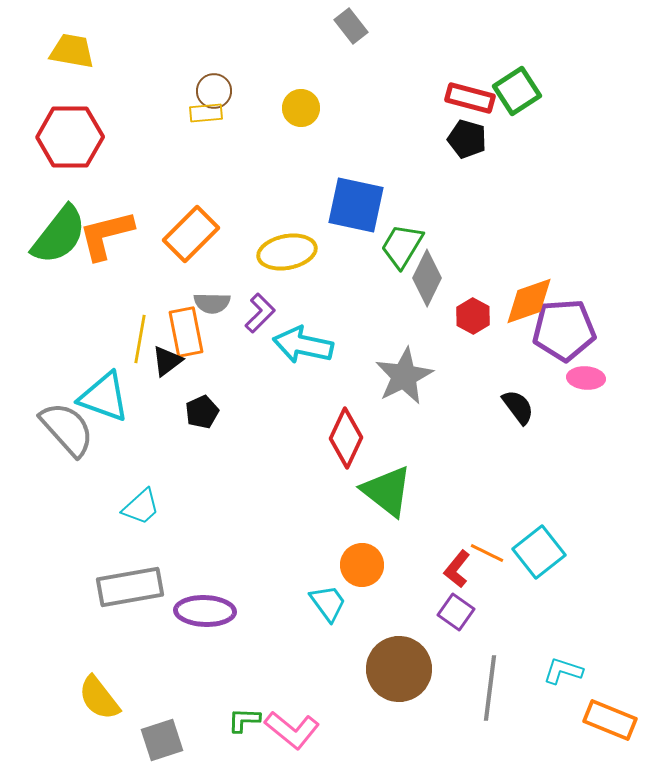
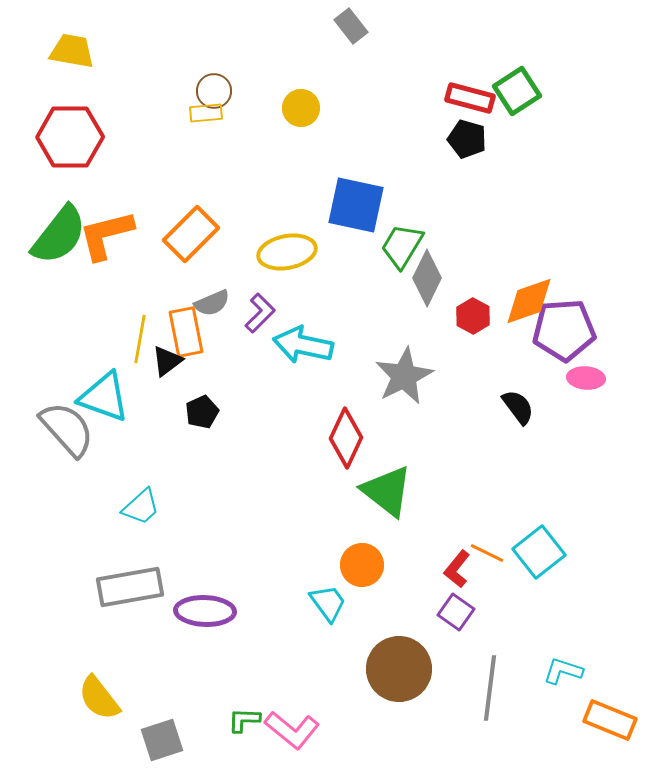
gray semicircle at (212, 303): rotated 24 degrees counterclockwise
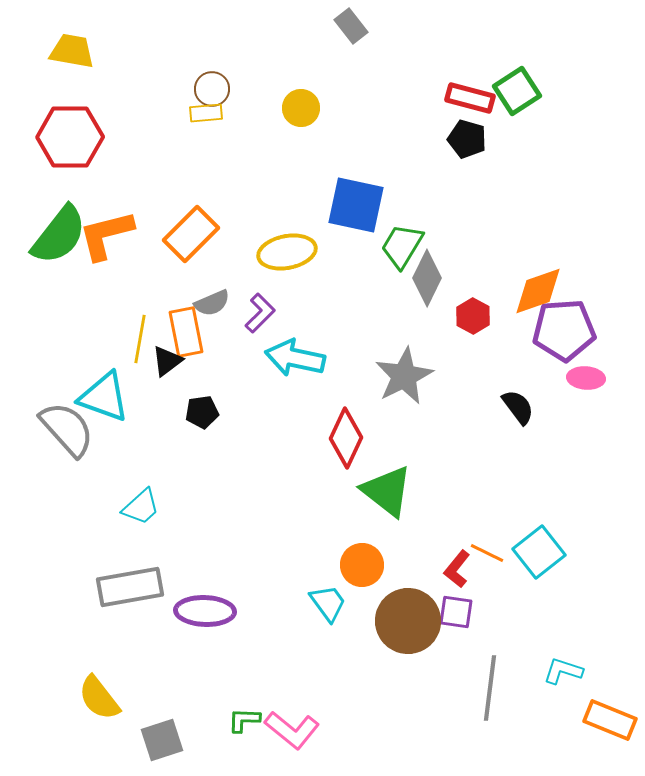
brown circle at (214, 91): moved 2 px left, 2 px up
orange diamond at (529, 301): moved 9 px right, 10 px up
cyan arrow at (303, 345): moved 8 px left, 13 px down
black pentagon at (202, 412): rotated 16 degrees clockwise
purple square at (456, 612): rotated 27 degrees counterclockwise
brown circle at (399, 669): moved 9 px right, 48 px up
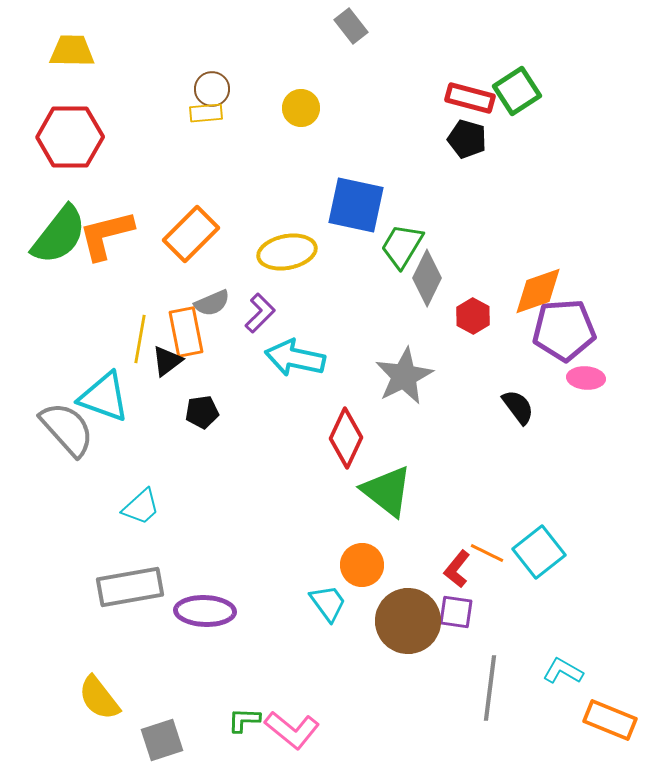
yellow trapezoid at (72, 51): rotated 9 degrees counterclockwise
cyan L-shape at (563, 671): rotated 12 degrees clockwise
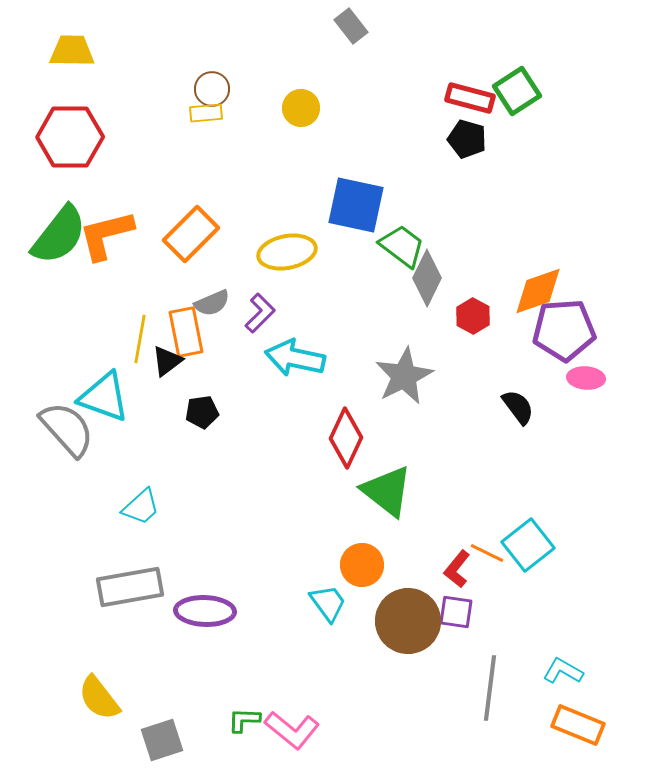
green trapezoid at (402, 246): rotated 96 degrees clockwise
cyan square at (539, 552): moved 11 px left, 7 px up
orange rectangle at (610, 720): moved 32 px left, 5 px down
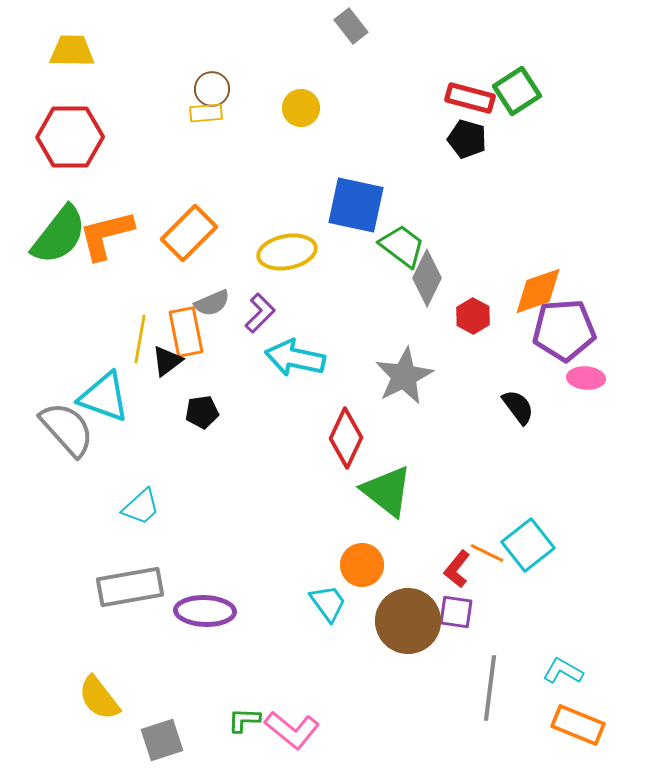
orange rectangle at (191, 234): moved 2 px left, 1 px up
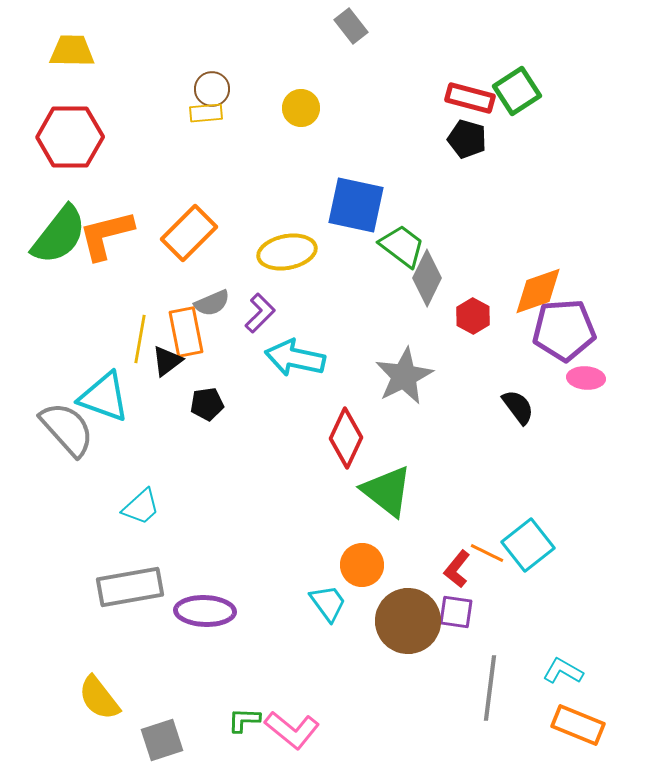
black pentagon at (202, 412): moved 5 px right, 8 px up
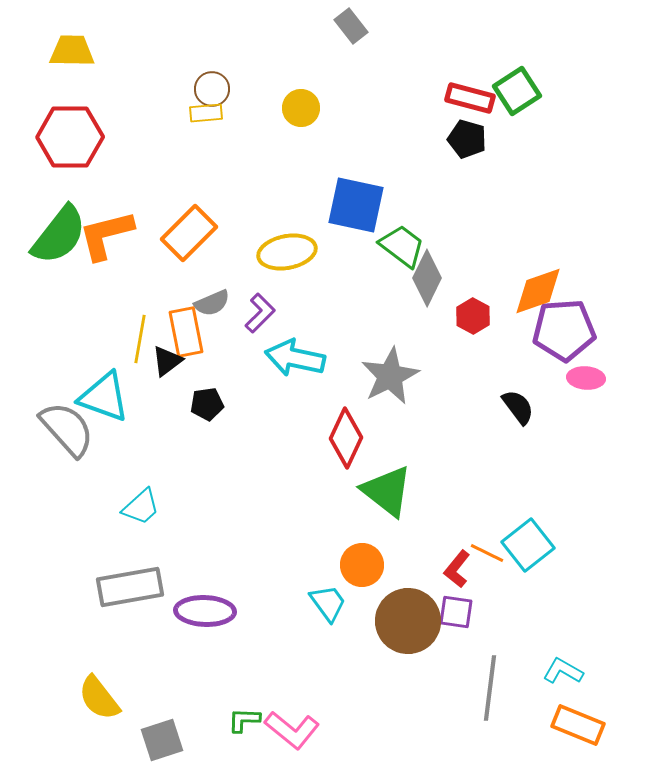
gray star at (404, 376): moved 14 px left
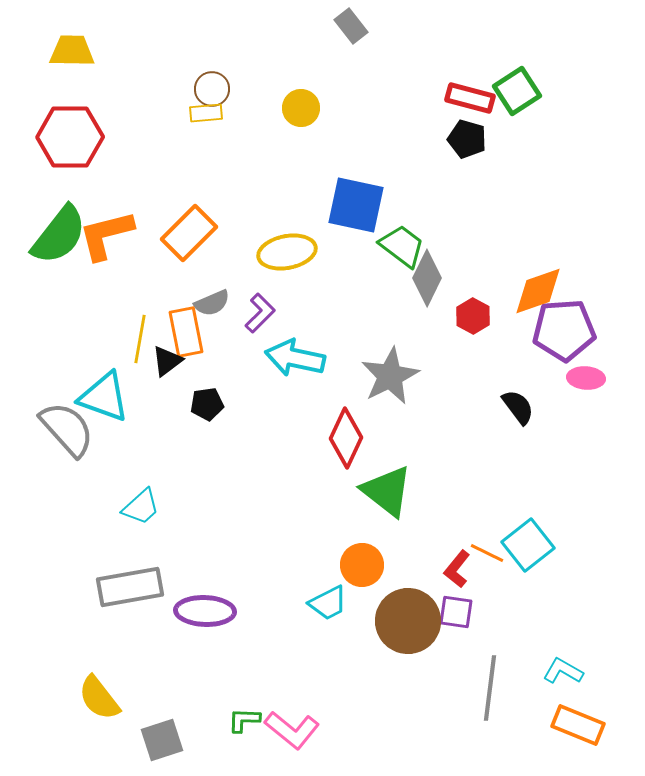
cyan trapezoid at (328, 603): rotated 99 degrees clockwise
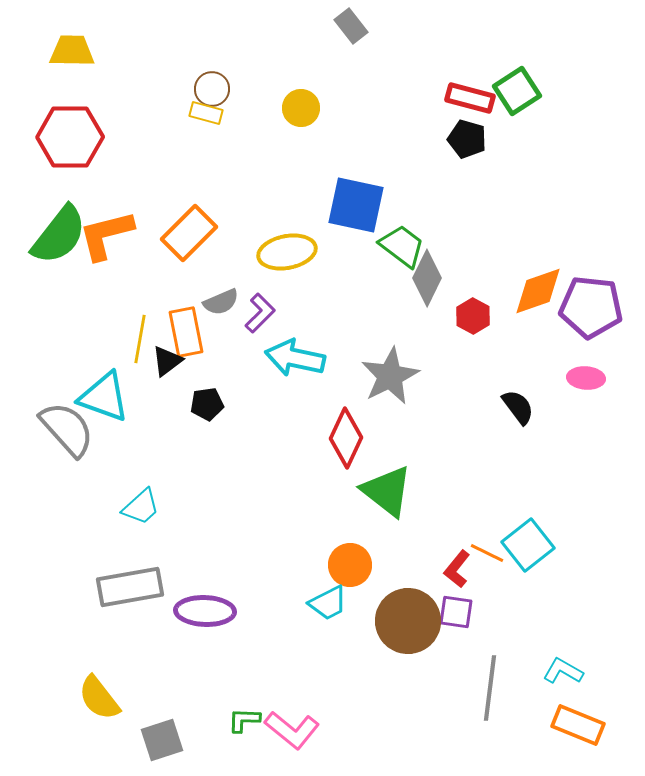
yellow rectangle at (206, 113): rotated 20 degrees clockwise
gray semicircle at (212, 303): moved 9 px right, 1 px up
purple pentagon at (564, 330): moved 27 px right, 23 px up; rotated 10 degrees clockwise
orange circle at (362, 565): moved 12 px left
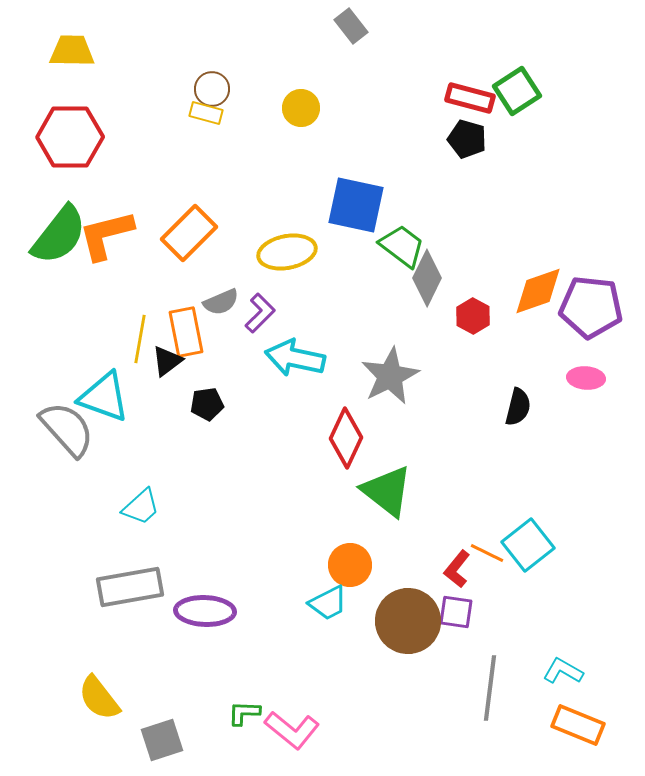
black semicircle at (518, 407): rotated 51 degrees clockwise
green L-shape at (244, 720): moved 7 px up
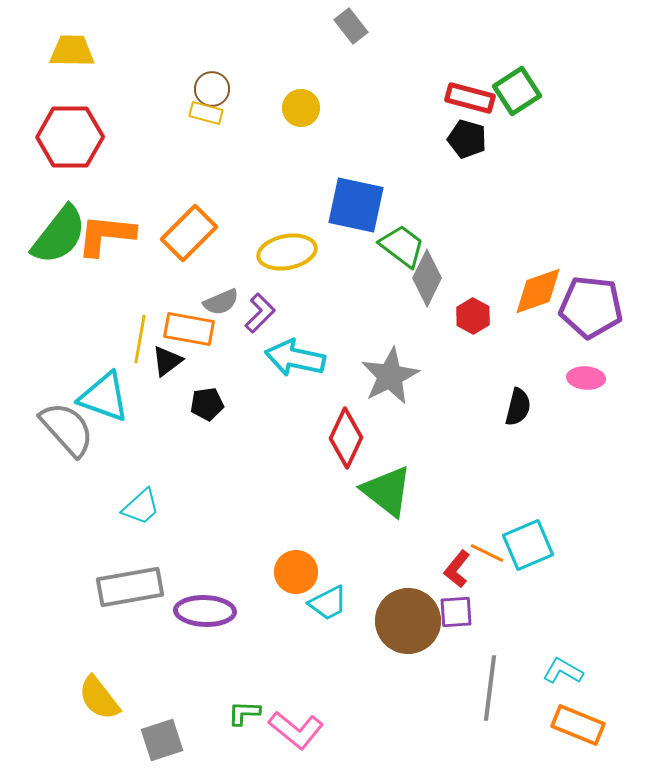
orange L-shape at (106, 235): rotated 20 degrees clockwise
orange rectangle at (186, 332): moved 3 px right, 3 px up; rotated 69 degrees counterclockwise
cyan square at (528, 545): rotated 15 degrees clockwise
orange circle at (350, 565): moved 54 px left, 7 px down
purple square at (456, 612): rotated 12 degrees counterclockwise
pink L-shape at (292, 730): moved 4 px right
